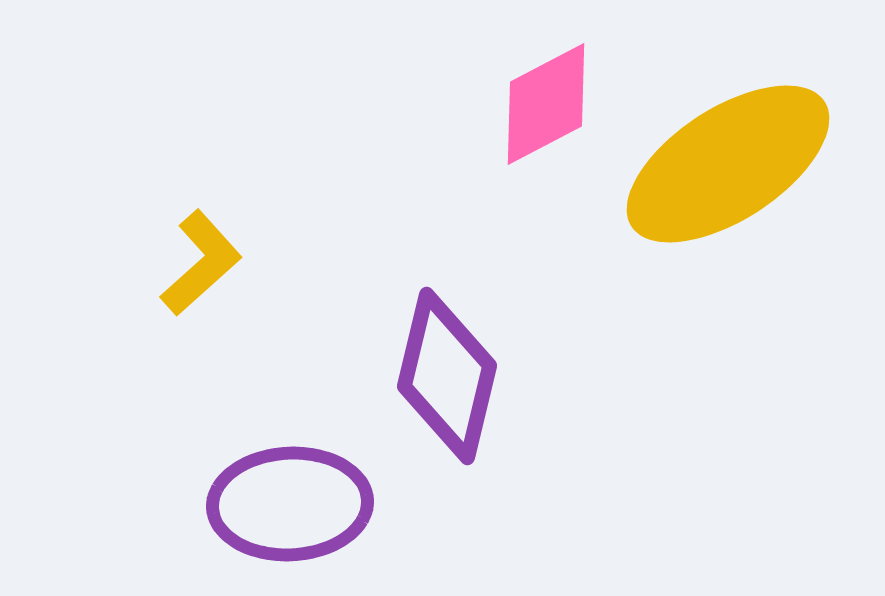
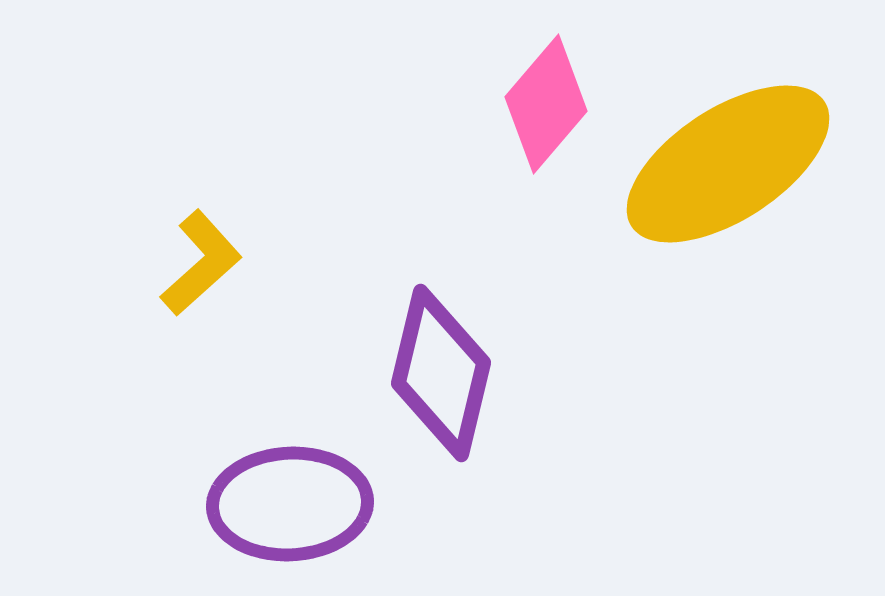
pink diamond: rotated 22 degrees counterclockwise
purple diamond: moved 6 px left, 3 px up
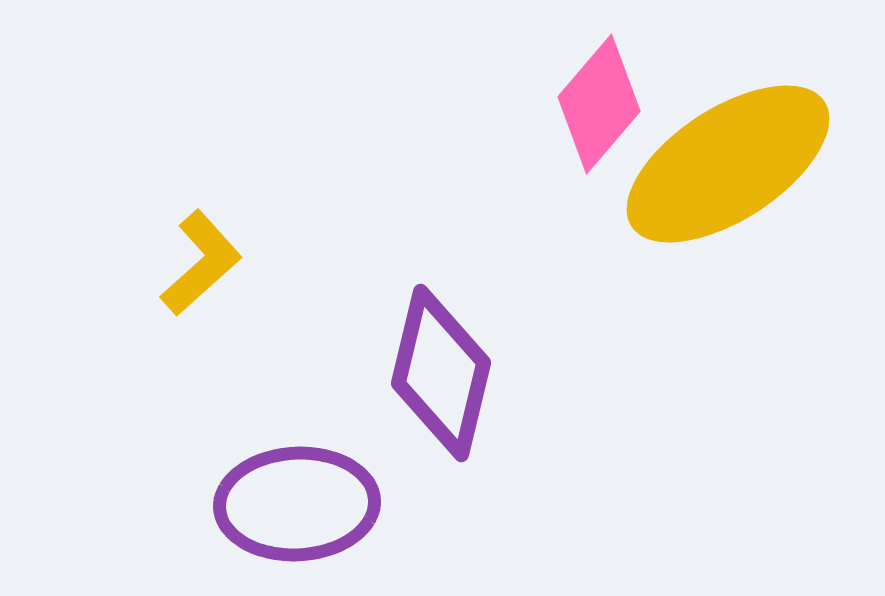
pink diamond: moved 53 px right
purple ellipse: moved 7 px right
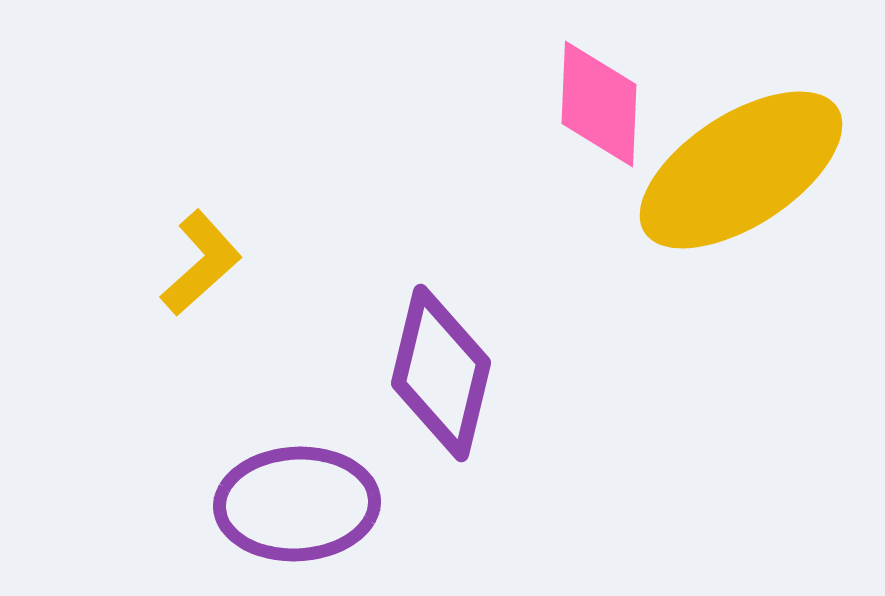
pink diamond: rotated 38 degrees counterclockwise
yellow ellipse: moved 13 px right, 6 px down
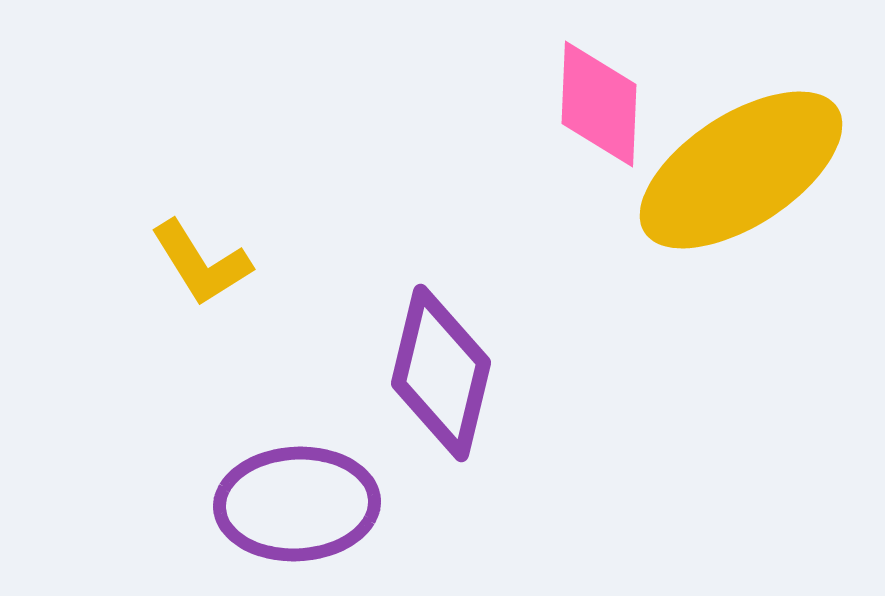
yellow L-shape: rotated 100 degrees clockwise
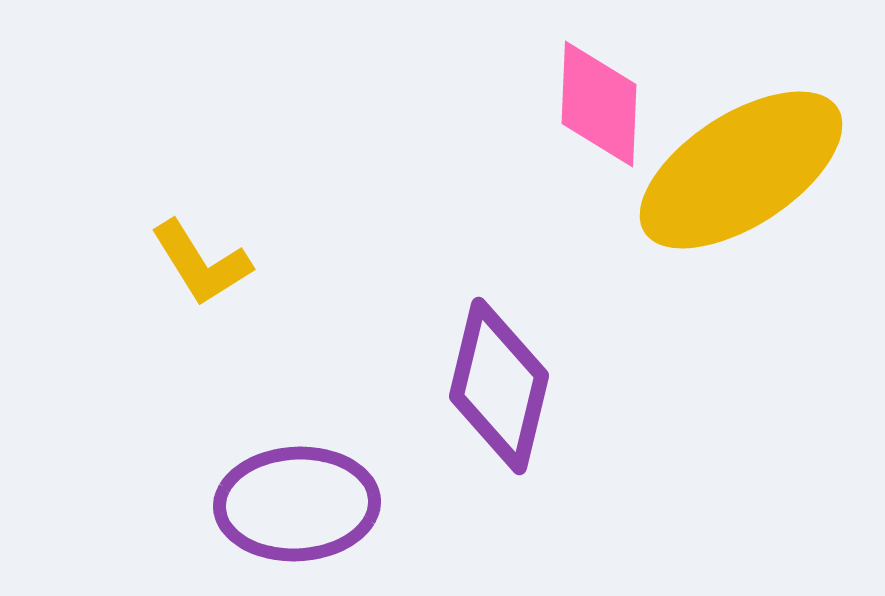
purple diamond: moved 58 px right, 13 px down
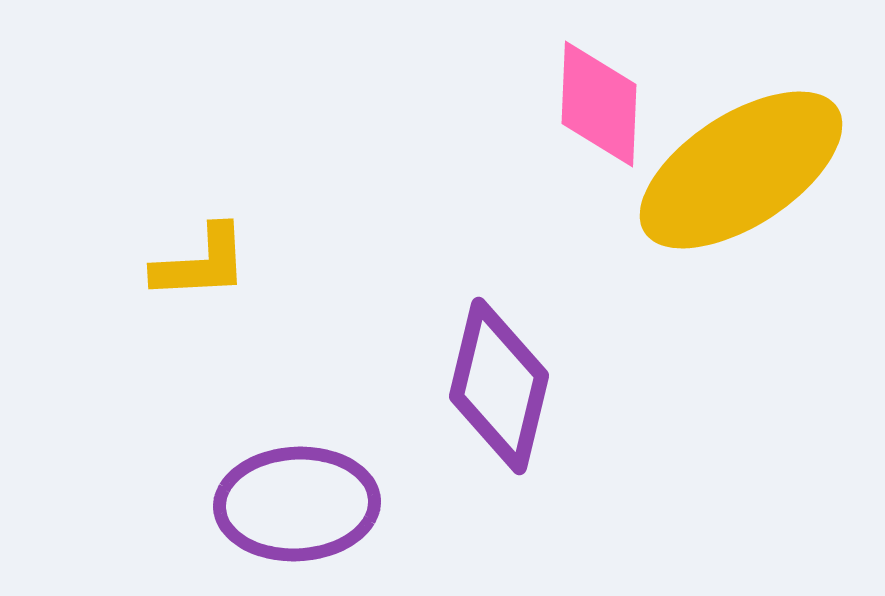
yellow L-shape: rotated 61 degrees counterclockwise
